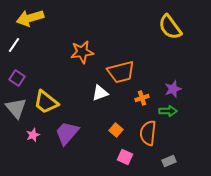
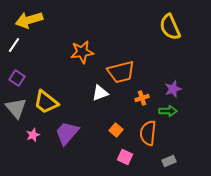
yellow arrow: moved 1 px left, 2 px down
yellow semicircle: rotated 12 degrees clockwise
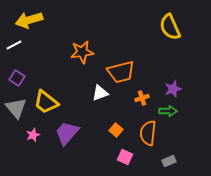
white line: rotated 28 degrees clockwise
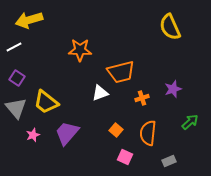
white line: moved 2 px down
orange star: moved 2 px left, 2 px up; rotated 10 degrees clockwise
green arrow: moved 22 px right, 11 px down; rotated 42 degrees counterclockwise
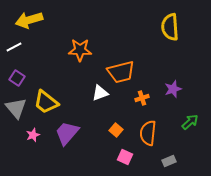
yellow semicircle: rotated 20 degrees clockwise
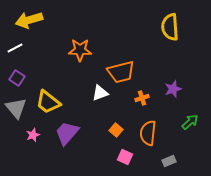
white line: moved 1 px right, 1 px down
yellow trapezoid: moved 2 px right
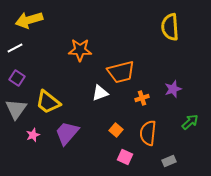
gray triangle: moved 1 px down; rotated 15 degrees clockwise
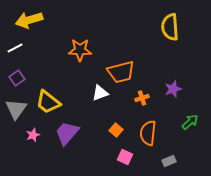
purple square: rotated 21 degrees clockwise
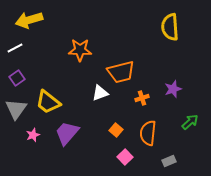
pink square: rotated 21 degrees clockwise
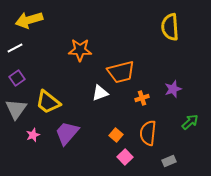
orange square: moved 5 px down
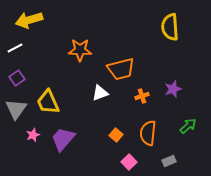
orange trapezoid: moved 3 px up
orange cross: moved 2 px up
yellow trapezoid: rotated 28 degrees clockwise
green arrow: moved 2 px left, 4 px down
purple trapezoid: moved 4 px left, 6 px down
pink square: moved 4 px right, 5 px down
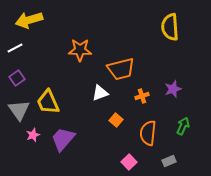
gray triangle: moved 3 px right, 1 px down; rotated 10 degrees counterclockwise
green arrow: moved 5 px left; rotated 24 degrees counterclockwise
orange square: moved 15 px up
